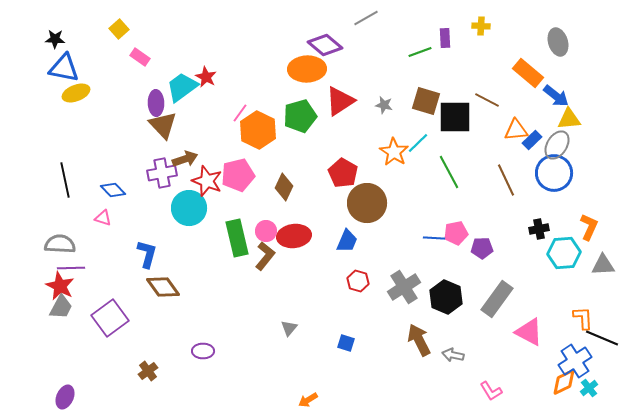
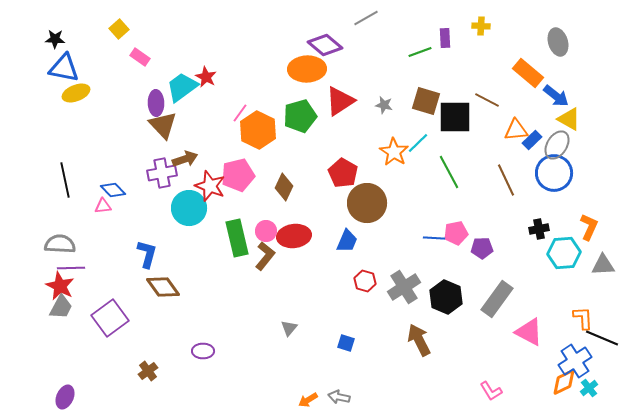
yellow triangle at (569, 119): rotated 35 degrees clockwise
red star at (207, 181): moved 3 px right, 5 px down
pink triangle at (103, 218): moved 12 px up; rotated 24 degrees counterclockwise
red hexagon at (358, 281): moved 7 px right
gray arrow at (453, 355): moved 114 px left, 42 px down
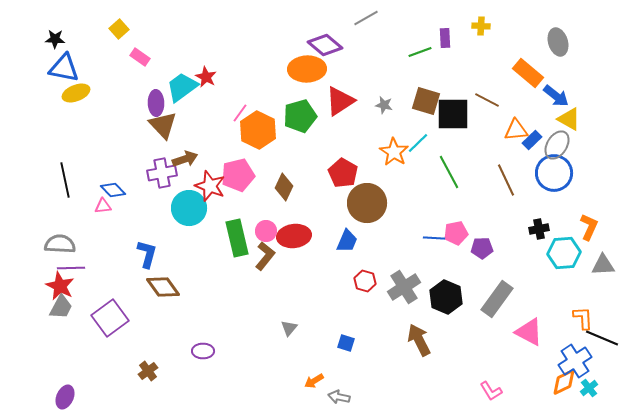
black square at (455, 117): moved 2 px left, 3 px up
orange arrow at (308, 400): moved 6 px right, 19 px up
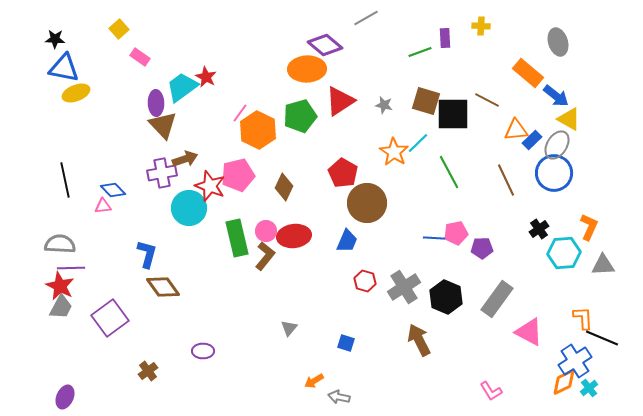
black cross at (539, 229): rotated 24 degrees counterclockwise
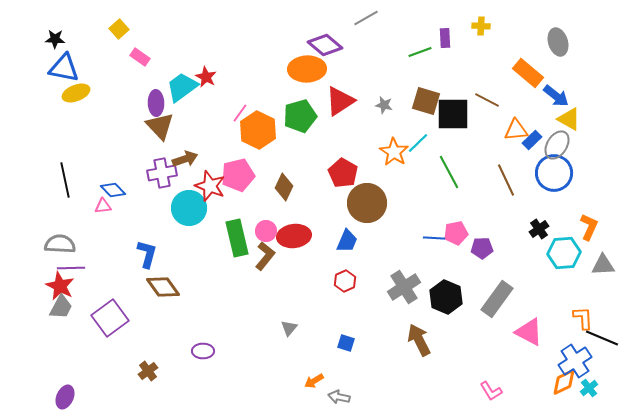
brown triangle at (163, 125): moved 3 px left, 1 px down
red hexagon at (365, 281): moved 20 px left; rotated 20 degrees clockwise
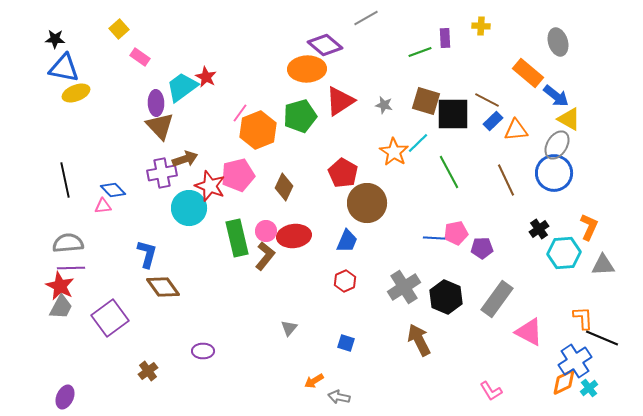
orange hexagon at (258, 130): rotated 12 degrees clockwise
blue rectangle at (532, 140): moved 39 px left, 19 px up
gray semicircle at (60, 244): moved 8 px right, 1 px up; rotated 8 degrees counterclockwise
